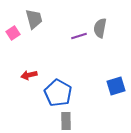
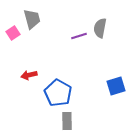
gray trapezoid: moved 2 px left
gray rectangle: moved 1 px right
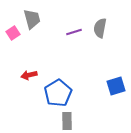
purple line: moved 5 px left, 4 px up
blue pentagon: rotated 12 degrees clockwise
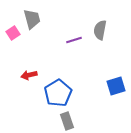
gray semicircle: moved 2 px down
purple line: moved 8 px down
gray rectangle: rotated 18 degrees counterclockwise
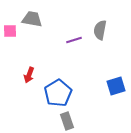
gray trapezoid: rotated 65 degrees counterclockwise
pink square: moved 3 px left, 2 px up; rotated 32 degrees clockwise
red arrow: rotated 56 degrees counterclockwise
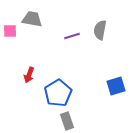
purple line: moved 2 px left, 4 px up
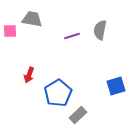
gray rectangle: moved 11 px right, 6 px up; rotated 66 degrees clockwise
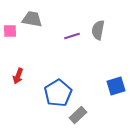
gray semicircle: moved 2 px left
red arrow: moved 11 px left, 1 px down
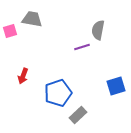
pink square: rotated 16 degrees counterclockwise
purple line: moved 10 px right, 11 px down
red arrow: moved 5 px right
blue pentagon: rotated 12 degrees clockwise
